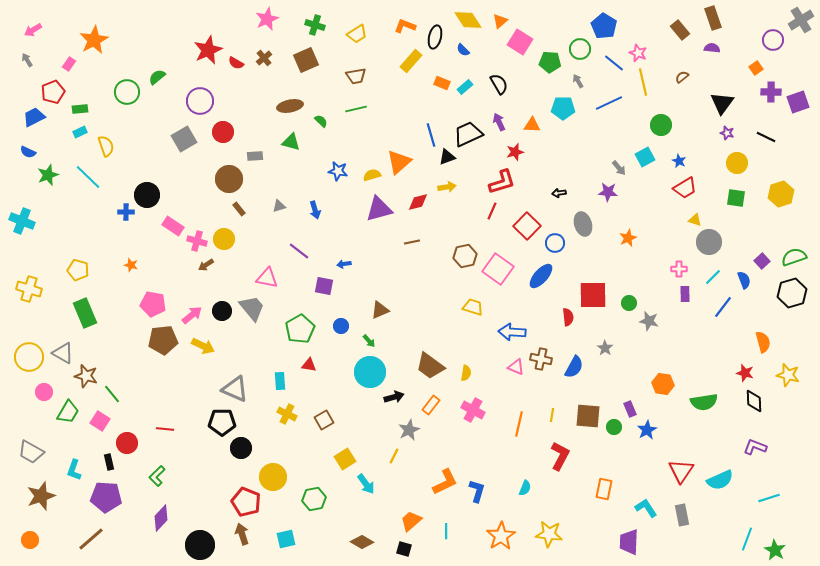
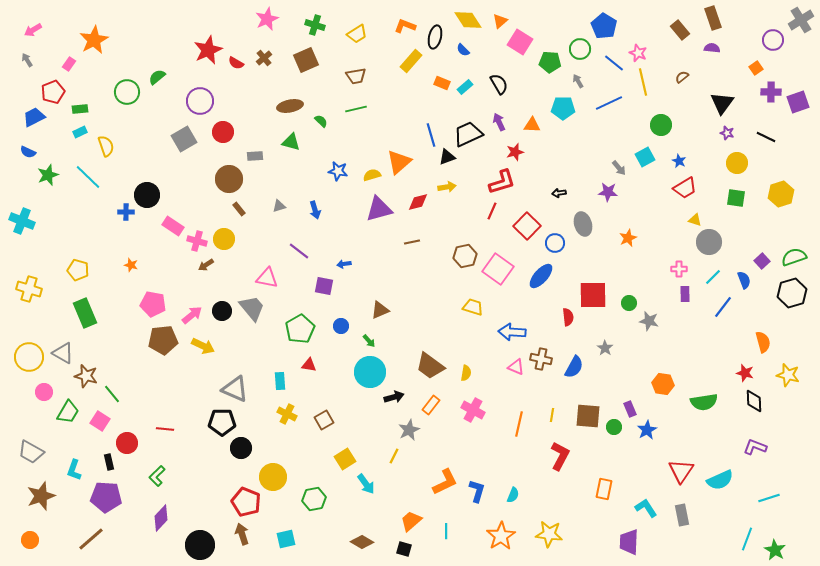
cyan semicircle at (525, 488): moved 12 px left, 7 px down
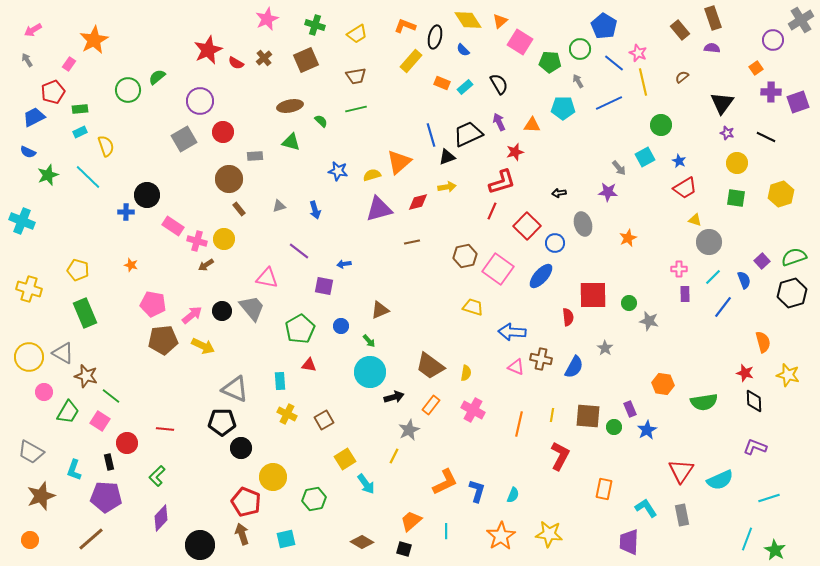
green circle at (127, 92): moved 1 px right, 2 px up
green line at (112, 394): moved 1 px left, 2 px down; rotated 12 degrees counterclockwise
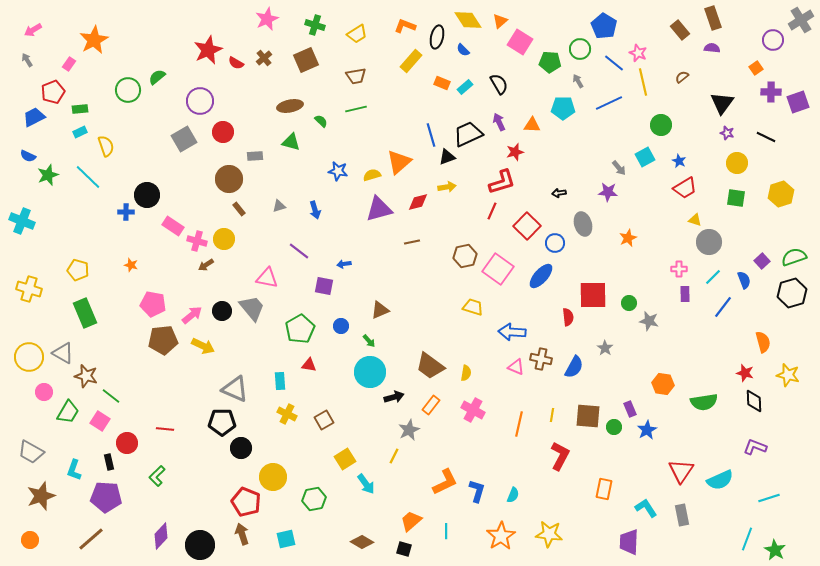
black ellipse at (435, 37): moved 2 px right
blue semicircle at (28, 152): moved 4 px down
purple diamond at (161, 518): moved 18 px down
